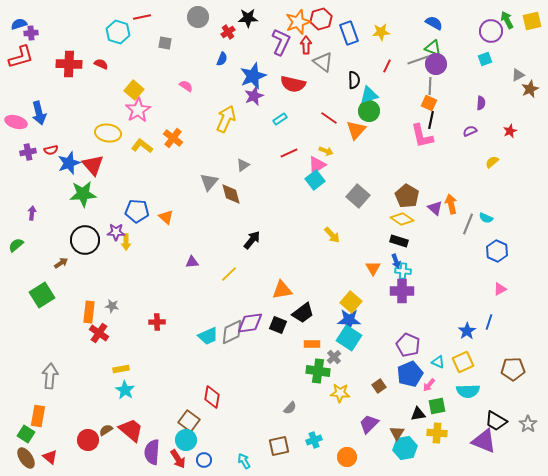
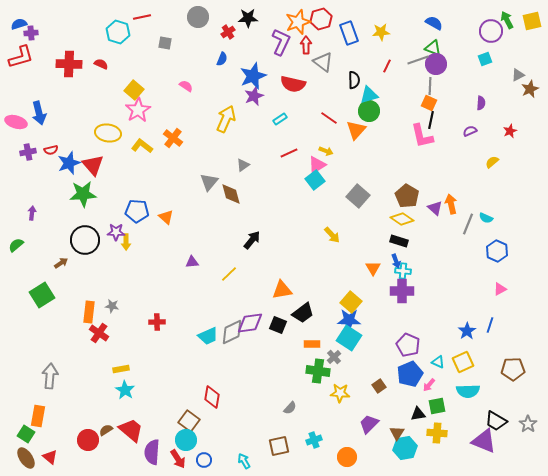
blue line at (489, 322): moved 1 px right, 3 px down
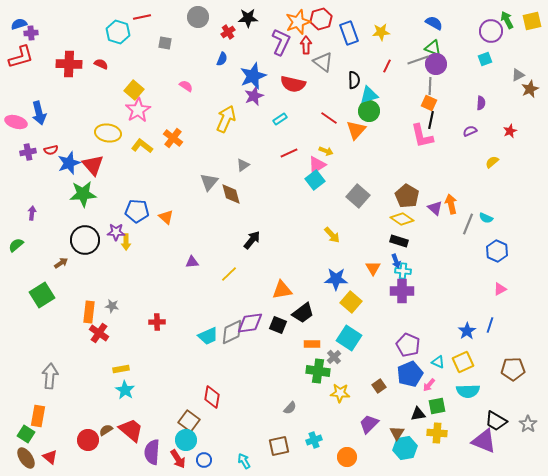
blue star at (349, 320): moved 13 px left, 41 px up
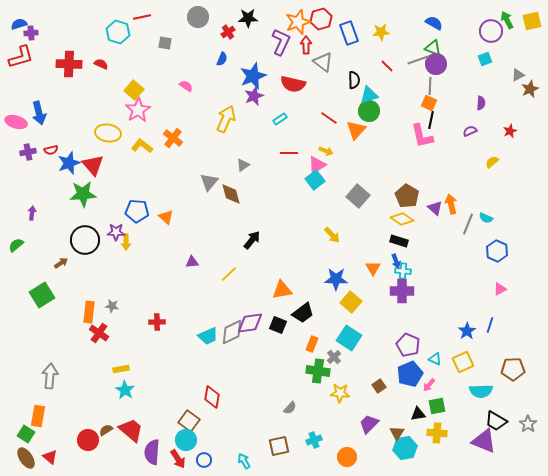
red line at (387, 66): rotated 72 degrees counterclockwise
red line at (289, 153): rotated 24 degrees clockwise
orange rectangle at (312, 344): rotated 70 degrees counterclockwise
cyan triangle at (438, 362): moved 3 px left, 3 px up
cyan semicircle at (468, 391): moved 13 px right
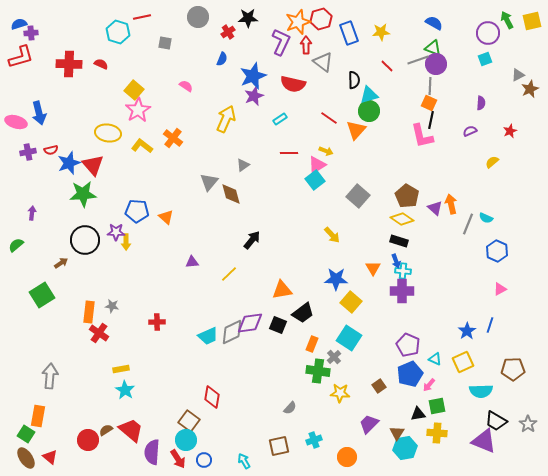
purple circle at (491, 31): moved 3 px left, 2 px down
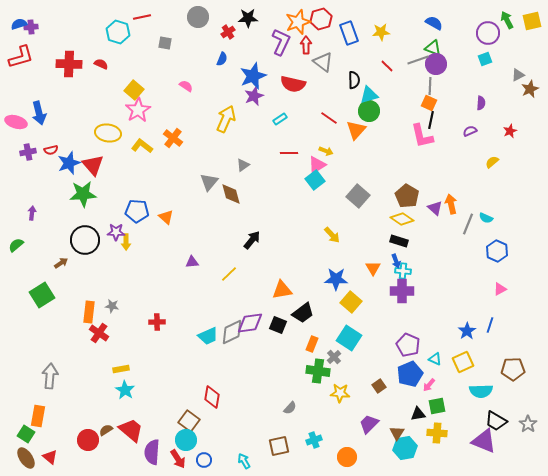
purple cross at (31, 33): moved 6 px up
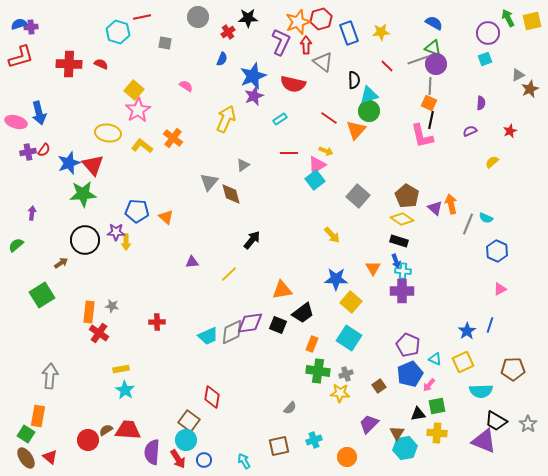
green arrow at (507, 20): moved 1 px right, 2 px up
red semicircle at (51, 150): moved 7 px left; rotated 40 degrees counterclockwise
gray cross at (334, 357): moved 12 px right, 17 px down; rotated 24 degrees clockwise
red trapezoid at (131, 430): moved 3 px left; rotated 36 degrees counterclockwise
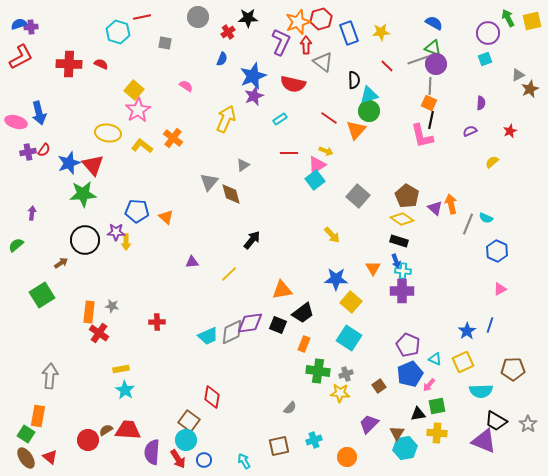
red L-shape at (21, 57): rotated 12 degrees counterclockwise
orange rectangle at (312, 344): moved 8 px left
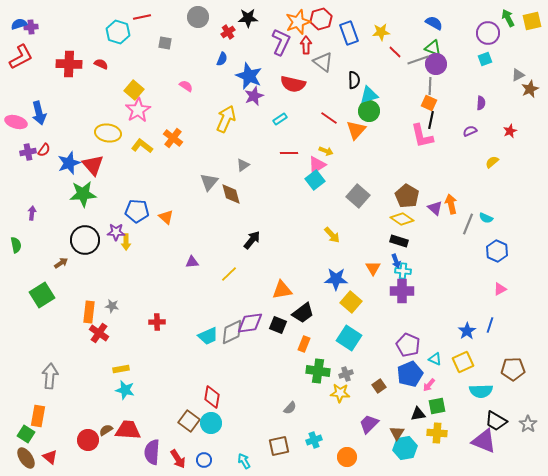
red line at (387, 66): moved 8 px right, 14 px up
blue star at (253, 76): moved 4 px left; rotated 28 degrees counterclockwise
green semicircle at (16, 245): rotated 119 degrees clockwise
cyan star at (125, 390): rotated 18 degrees counterclockwise
cyan circle at (186, 440): moved 25 px right, 17 px up
